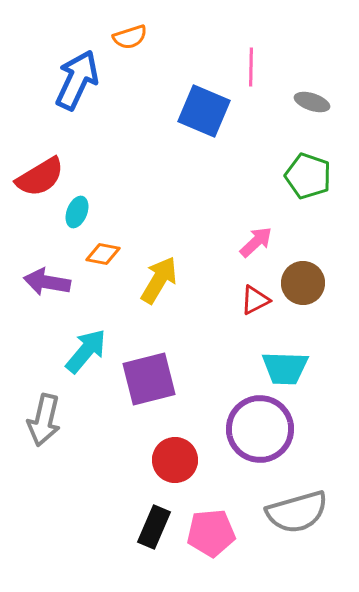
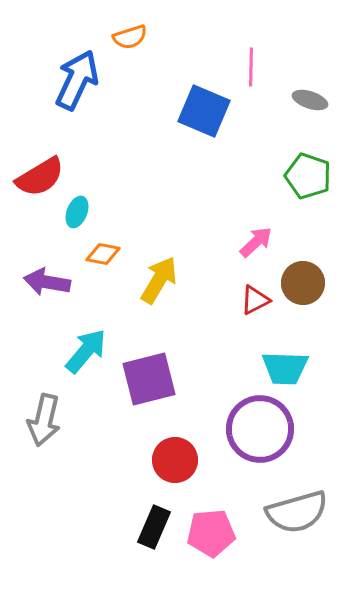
gray ellipse: moved 2 px left, 2 px up
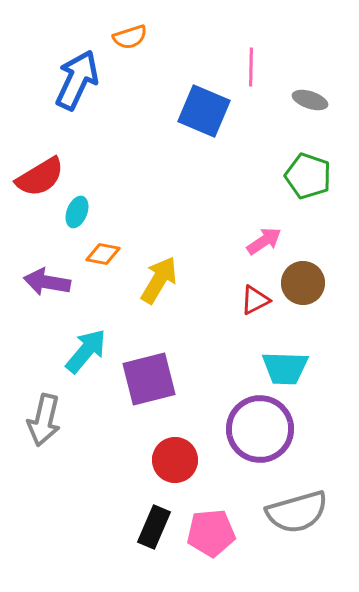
pink arrow: moved 8 px right, 1 px up; rotated 9 degrees clockwise
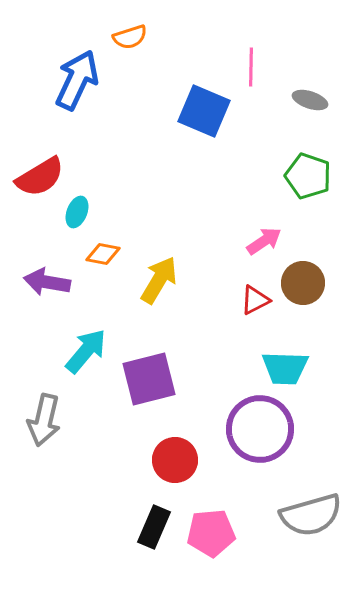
gray semicircle: moved 14 px right, 3 px down
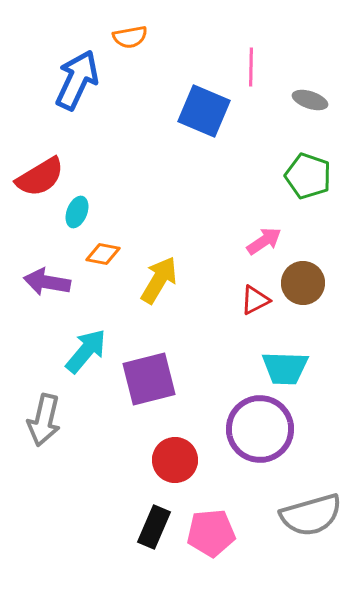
orange semicircle: rotated 8 degrees clockwise
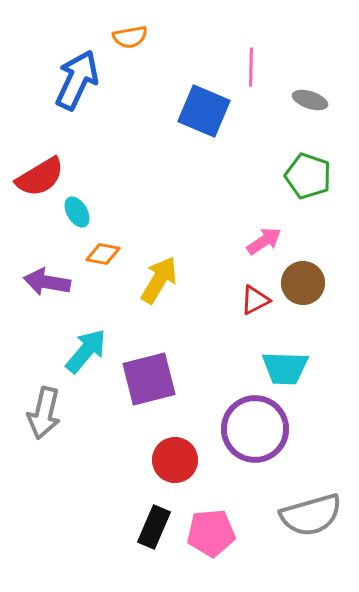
cyan ellipse: rotated 52 degrees counterclockwise
gray arrow: moved 7 px up
purple circle: moved 5 px left
